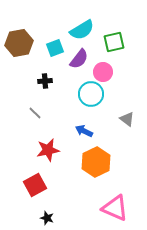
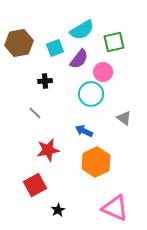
gray triangle: moved 3 px left, 1 px up
black star: moved 11 px right, 8 px up; rotated 24 degrees clockwise
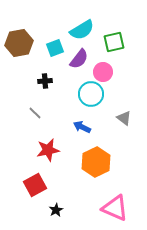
blue arrow: moved 2 px left, 4 px up
black star: moved 2 px left
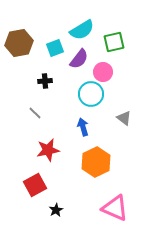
blue arrow: moved 1 px right; rotated 48 degrees clockwise
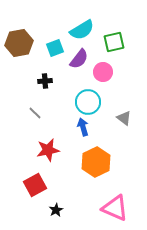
cyan circle: moved 3 px left, 8 px down
